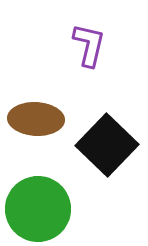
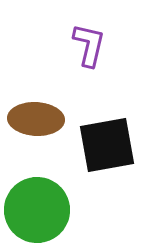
black square: rotated 36 degrees clockwise
green circle: moved 1 px left, 1 px down
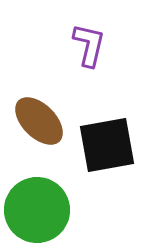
brown ellipse: moved 3 px right, 2 px down; rotated 42 degrees clockwise
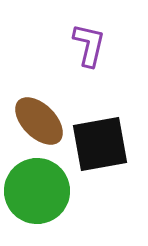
black square: moved 7 px left, 1 px up
green circle: moved 19 px up
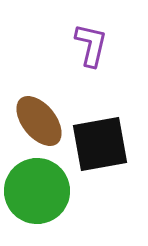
purple L-shape: moved 2 px right
brown ellipse: rotated 6 degrees clockwise
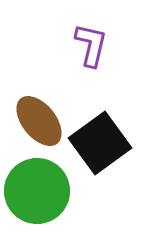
black square: moved 1 px up; rotated 26 degrees counterclockwise
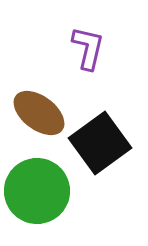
purple L-shape: moved 3 px left, 3 px down
brown ellipse: moved 8 px up; rotated 14 degrees counterclockwise
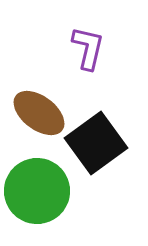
black square: moved 4 px left
